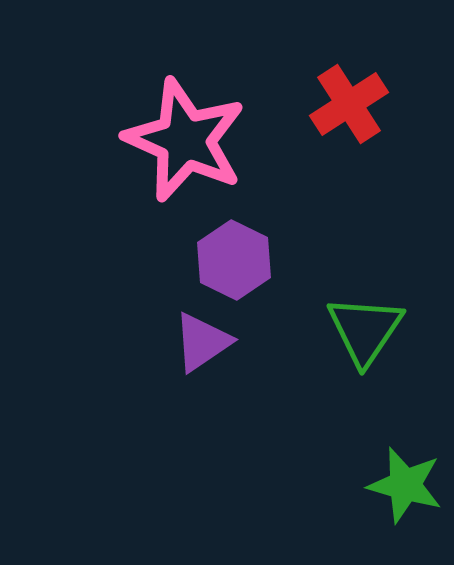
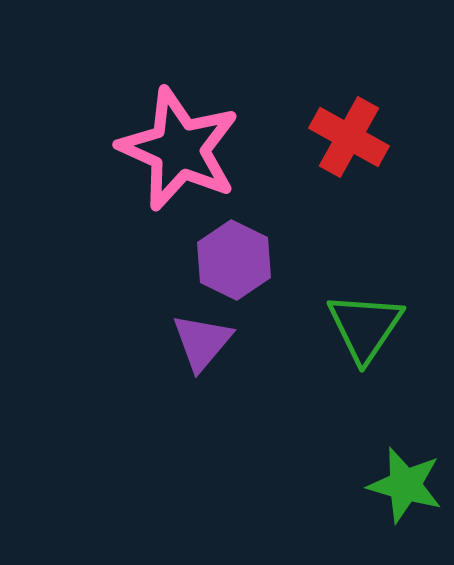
red cross: moved 33 px down; rotated 28 degrees counterclockwise
pink star: moved 6 px left, 9 px down
green triangle: moved 3 px up
purple triangle: rotated 16 degrees counterclockwise
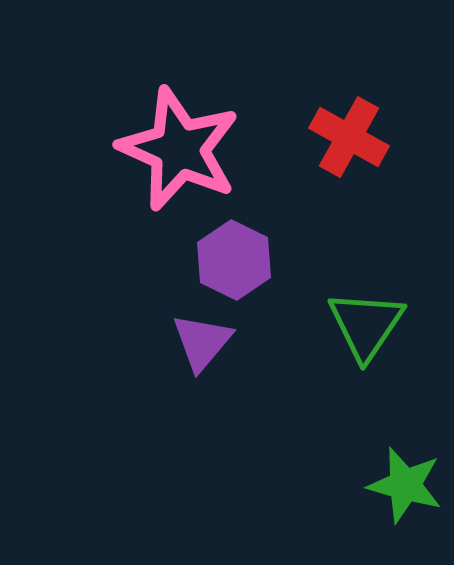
green triangle: moved 1 px right, 2 px up
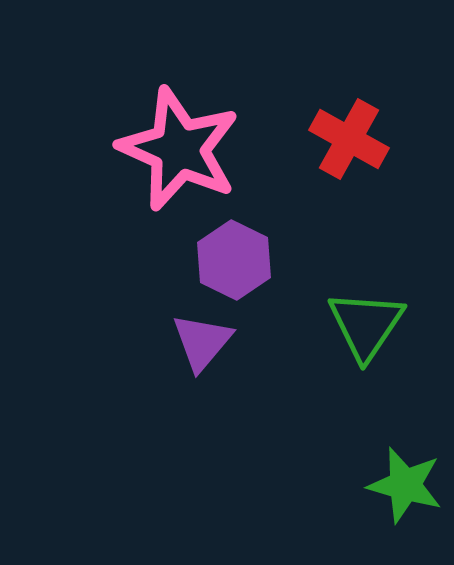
red cross: moved 2 px down
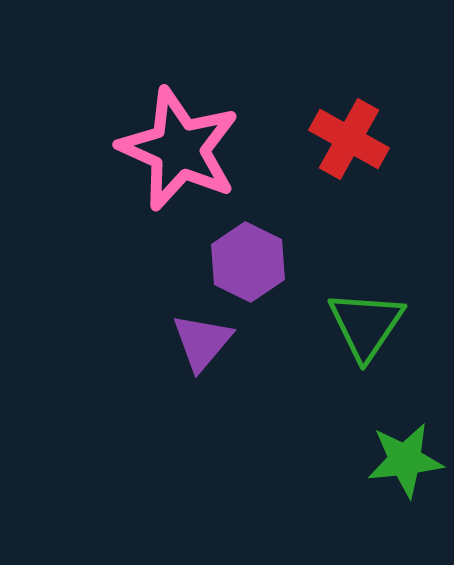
purple hexagon: moved 14 px right, 2 px down
green star: moved 25 px up; rotated 22 degrees counterclockwise
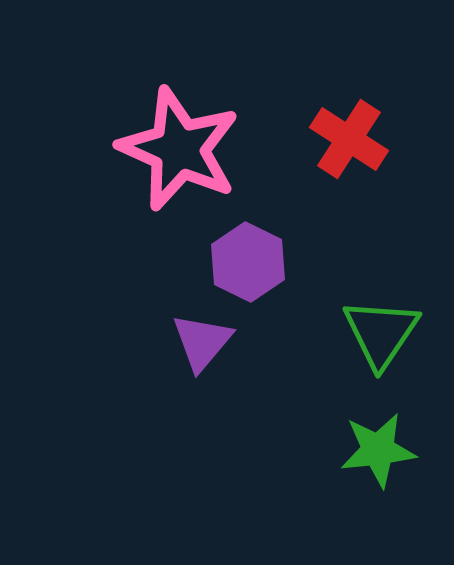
red cross: rotated 4 degrees clockwise
green triangle: moved 15 px right, 8 px down
green star: moved 27 px left, 10 px up
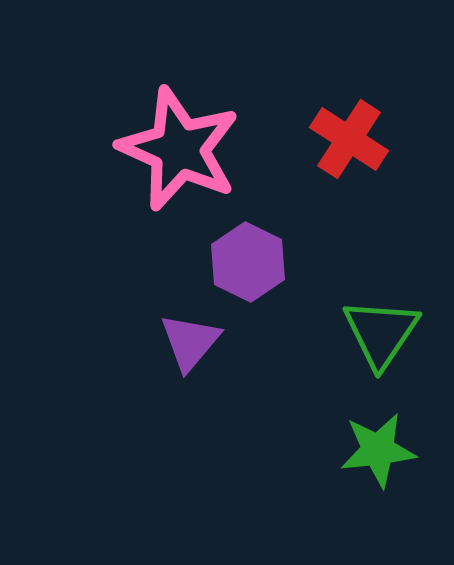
purple triangle: moved 12 px left
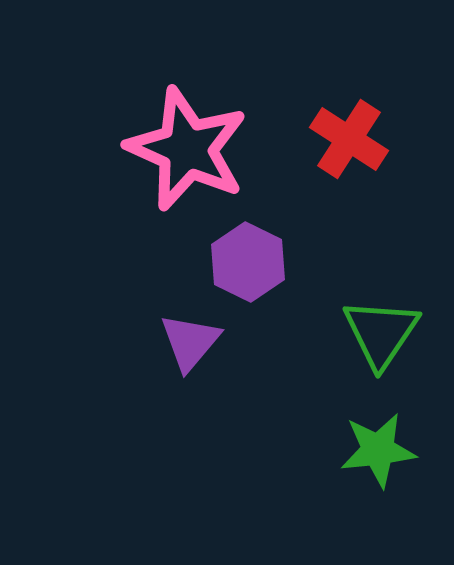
pink star: moved 8 px right
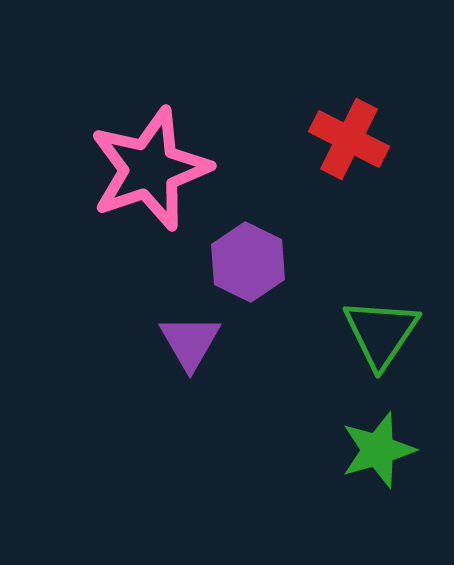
red cross: rotated 6 degrees counterclockwise
pink star: moved 37 px left, 20 px down; rotated 29 degrees clockwise
purple triangle: rotated 10 degrees counterclockwise
green star: rotated 10 degrees counterclockwise
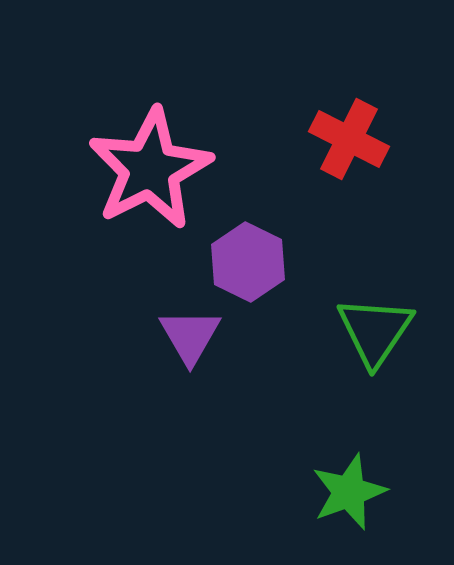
pink star: rotated 8 degrees counterclockwise
green triangle: moved 6 px left, 2 px up
purple triangle: moved 6 px up
green star: moved 29 px left, 42 px down; rotated 4 degrees counterclockwise
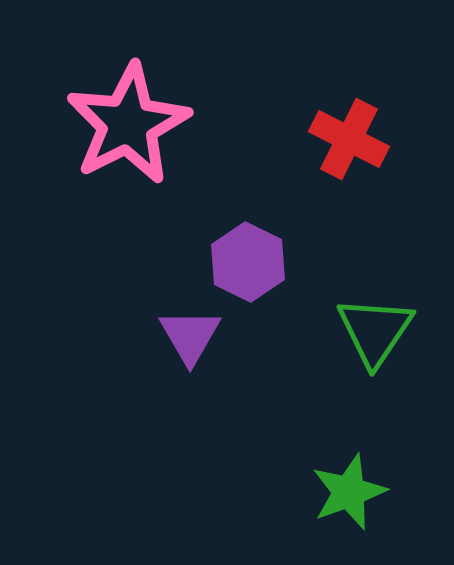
pink star: moved 22 px left, 45 px up
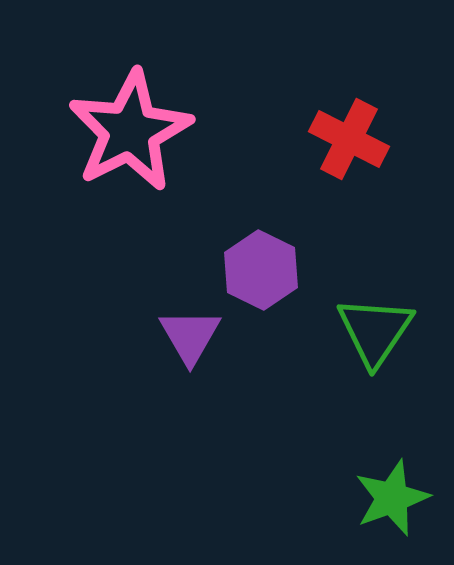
pink star: moved 2 px right, 7 px down
purple hexagon: moved 13 px right, 8 px down
green star: moved 43 px right, 6 px down
